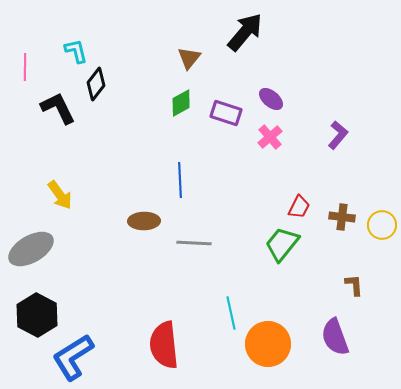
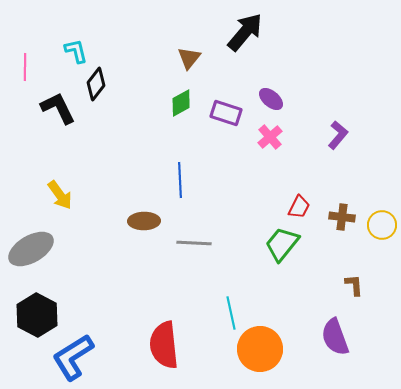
orange circle: moved 8 px left, 5 px down
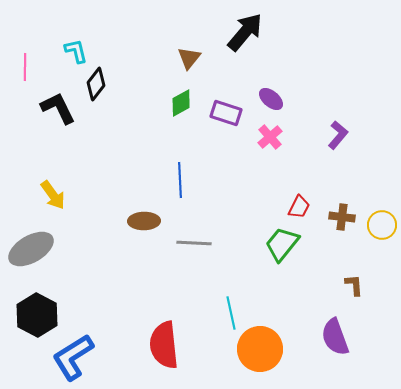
yellow arrow: moved 7 px left
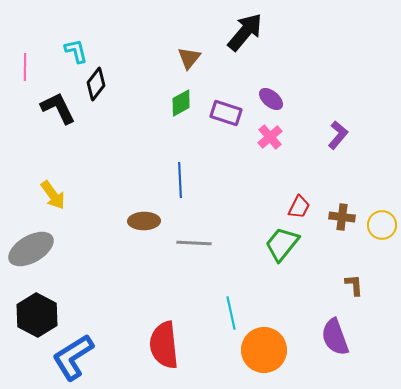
orange circle: moved 4 px right, 1 px down
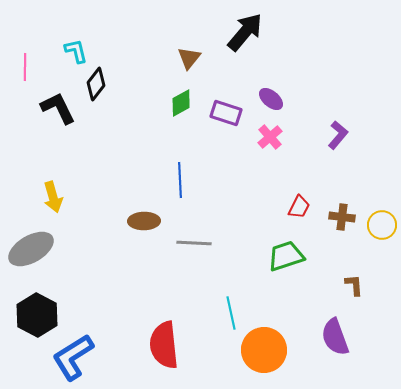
yellow arrow: moved 2 px down; rotated 20 degrees clockwise
green trapezoid: moved 4 px right, 12 px down; rotated 33 degrees clockwise
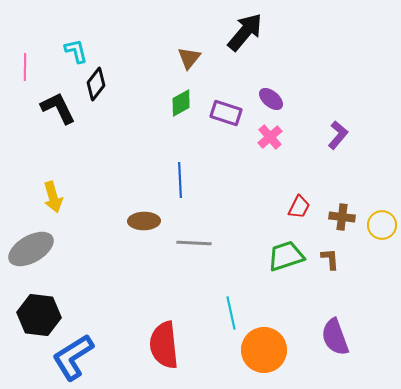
brown L-shape: moved 24 px left, 26 px up
black hexagon: moved 2 px right; rotated 21 degrees counterclockwise
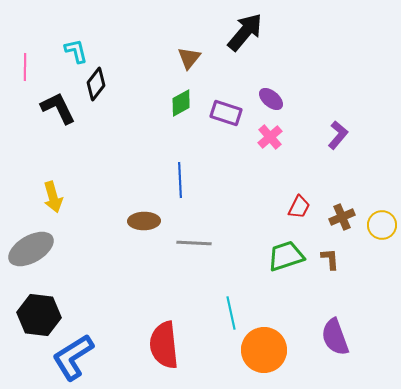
brown cross: rotated 30 degrees counterclockwise
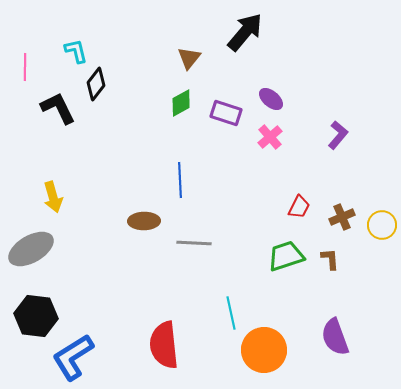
black hexagon: moved 3 px left, 1 px down
